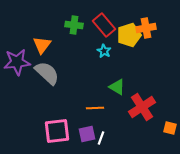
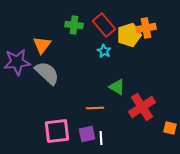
white line: rotated 24 degrees counterclockwise
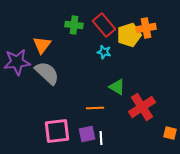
cyan star: moved 1 px down; rotated 16 degrees counterclockwise
orange square: moved 5 px down
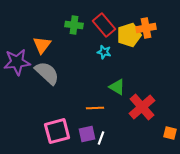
red cross: rotated 8 degrees counterclockwise
pink square: rotated 8 degrees counterclockwise
white line: rotated 24 degrees clockwise
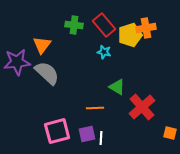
yellow pentagon: moved 1 px right
white line: rotated 16 degrees counterclockwise
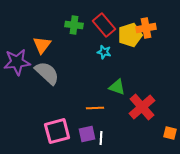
green triangle: rotated 12 degrees counterclockwise
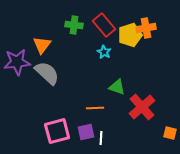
cyan star: rotated 16 degrees clockwise
purple square: moved 1 px left, 2 px up
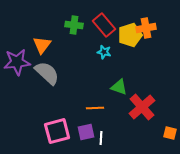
cyan star: rotated 16 degrees counterclockwise
green triangle: moved 2 px right
